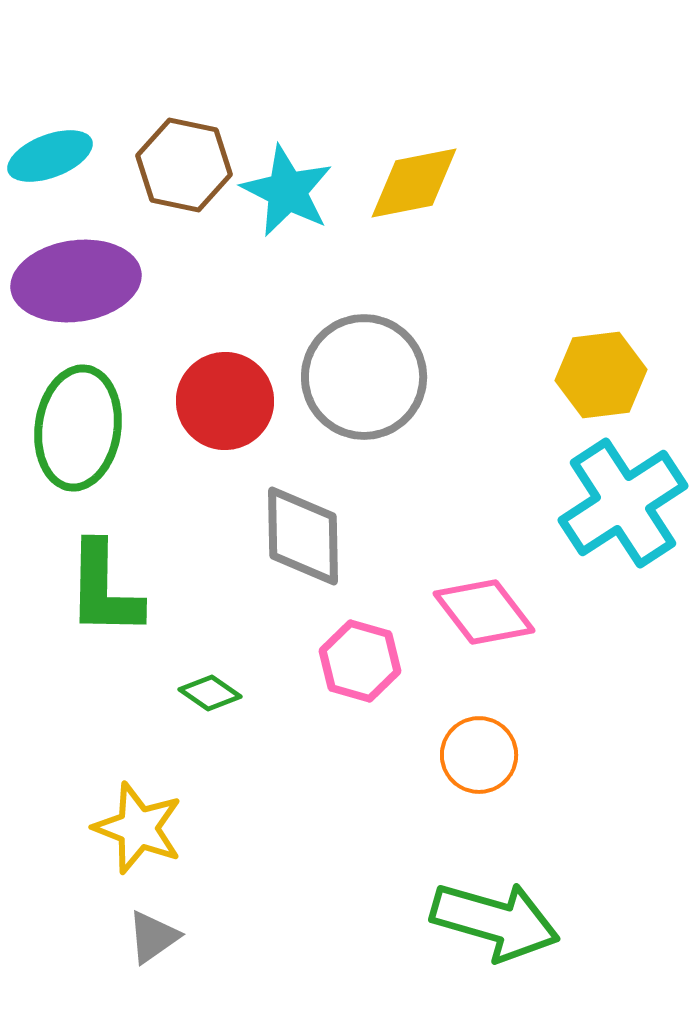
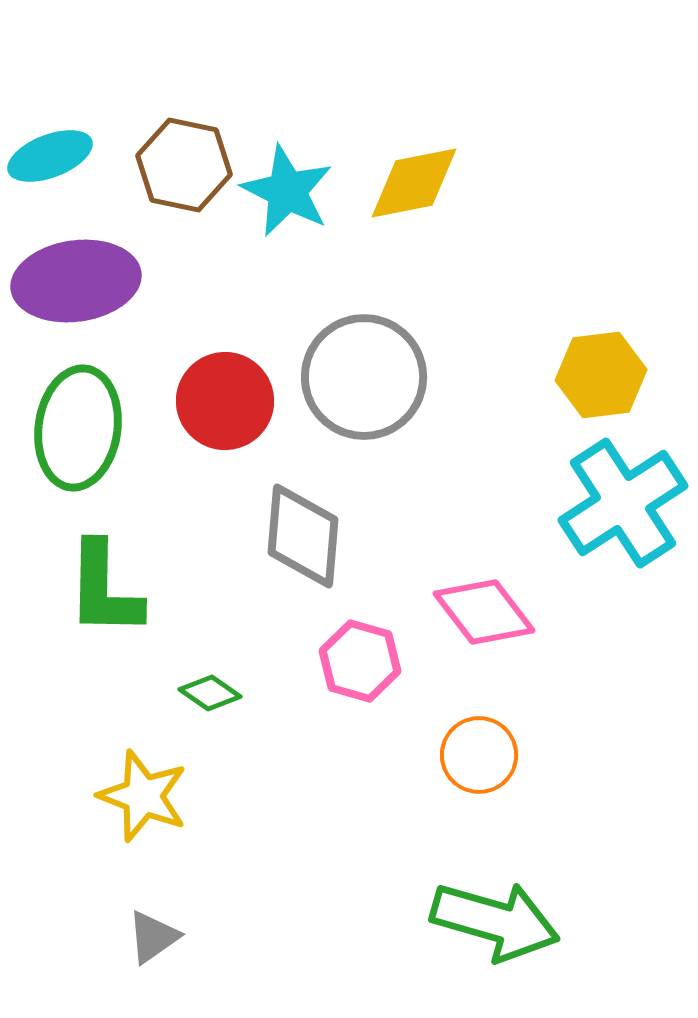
gray diamond: rotated 6 degrees clockwise
yellow star: moved 5 px right, 32 px up
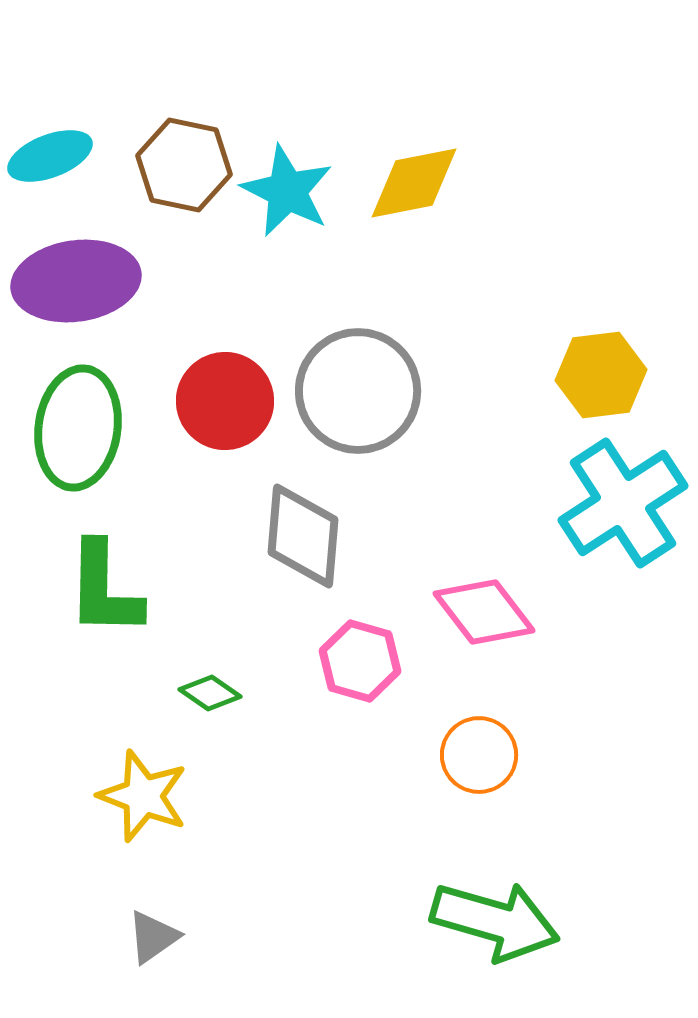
gray circle: moved 6 px left, 14 px down
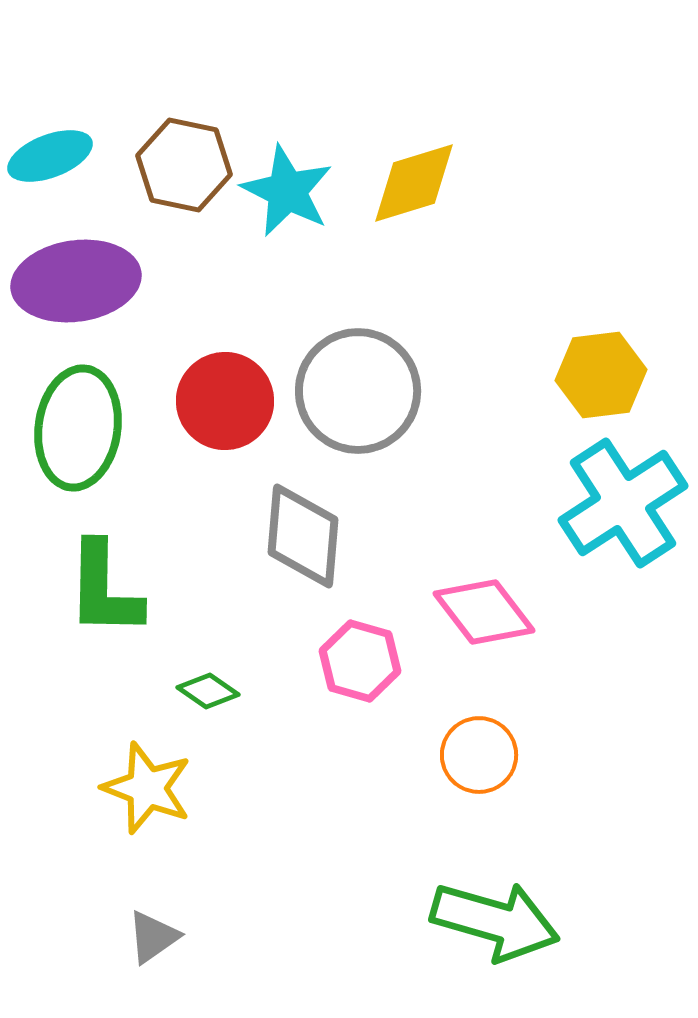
yellow diamond: rotated 6 degrees counterclockwise
green diamond: moved 2 px left, 2 px up
yellow star: moved 4 px right, 8 px up
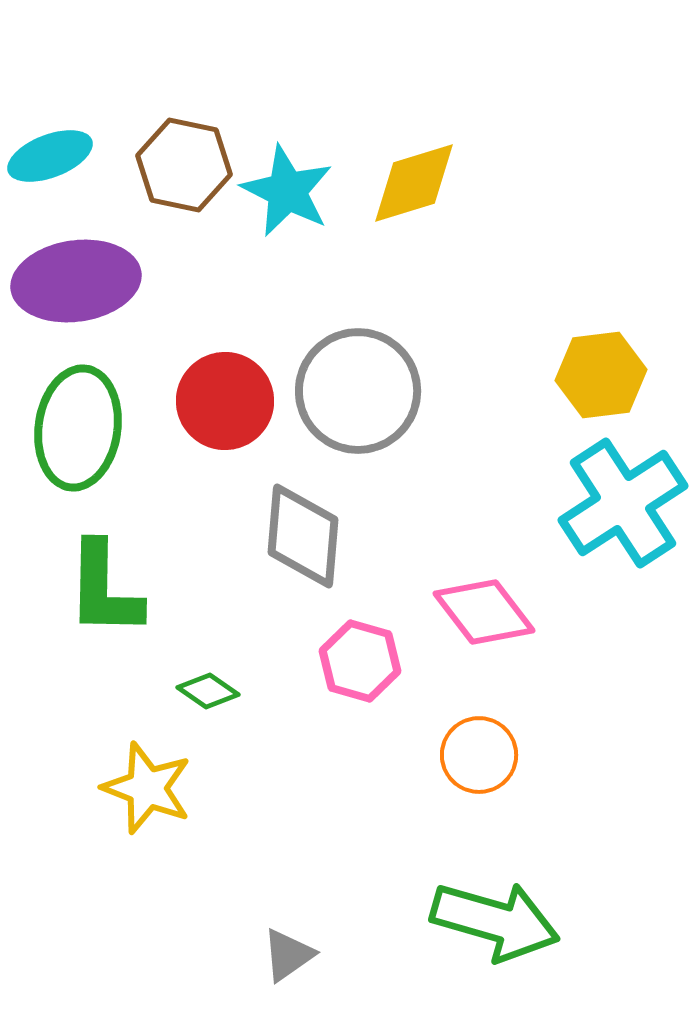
gray triangle: moved 135 px right, 18 px down
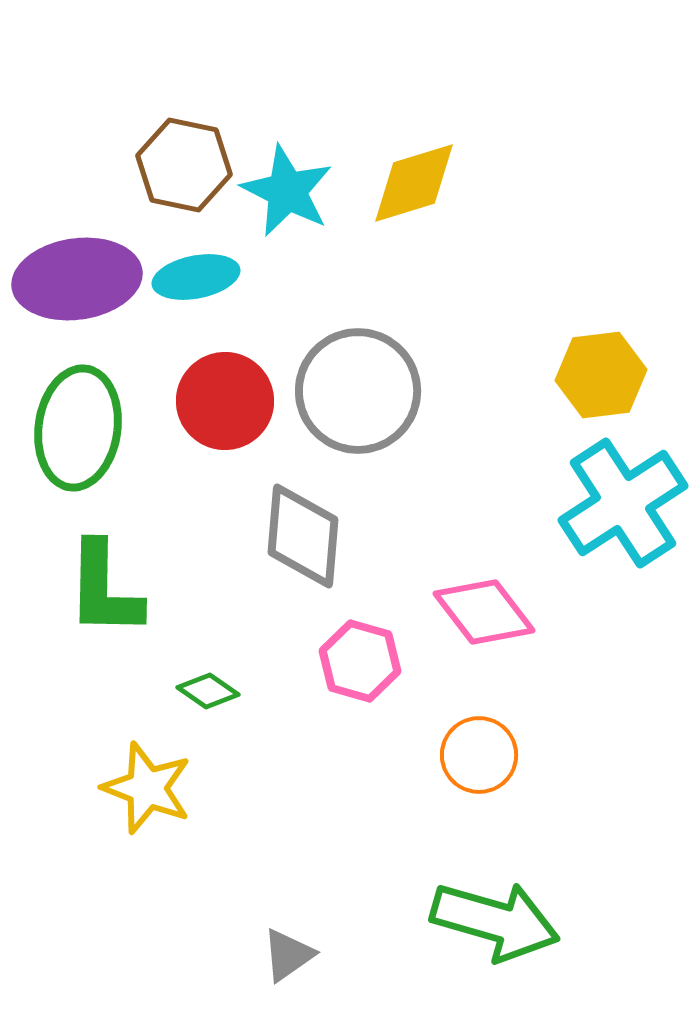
cyan ellipse: moved 146 px right, 121 px down; rotated 10 degrees clockwise
purple ellipse: moved 1 px right, 2 px up
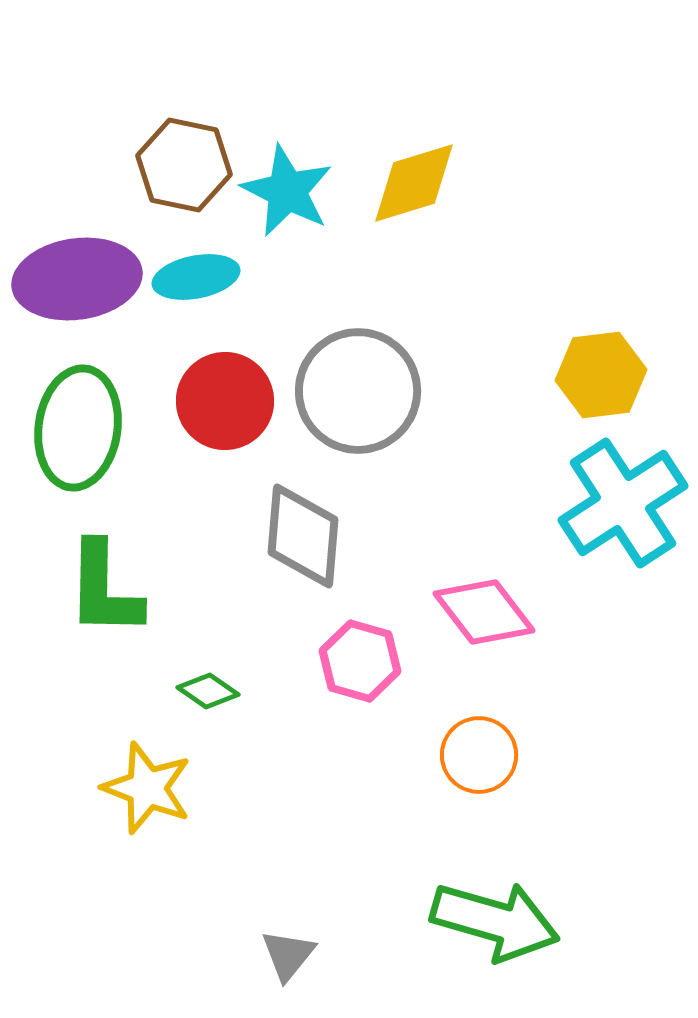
gray triangle: rotated 16 degrees counterclockwise
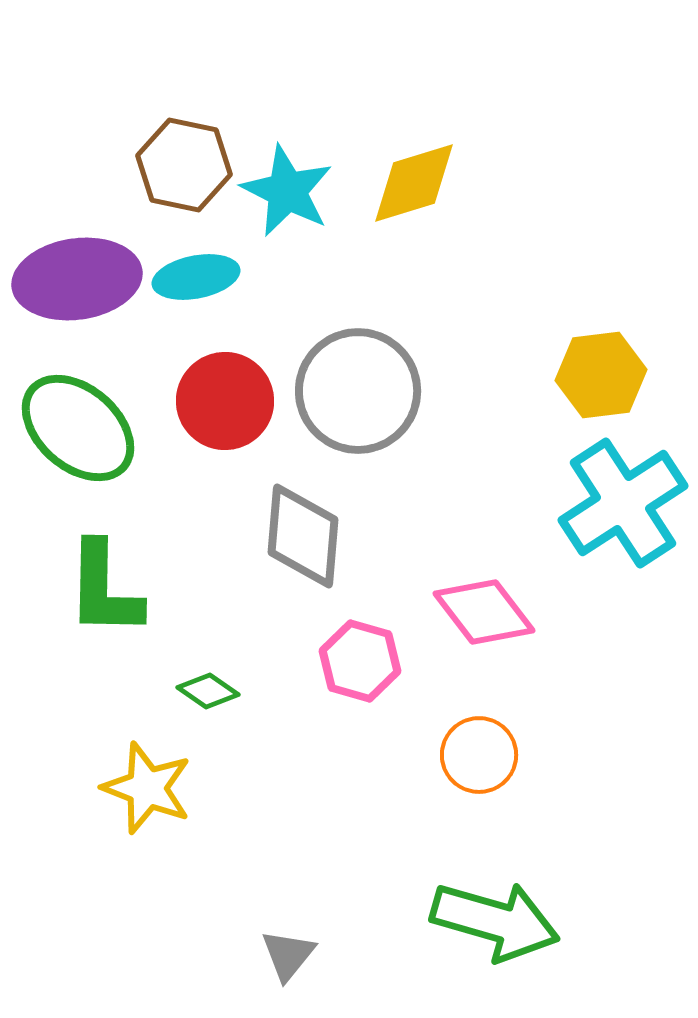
green ellipse: rotated 57 degrees counterclockwise
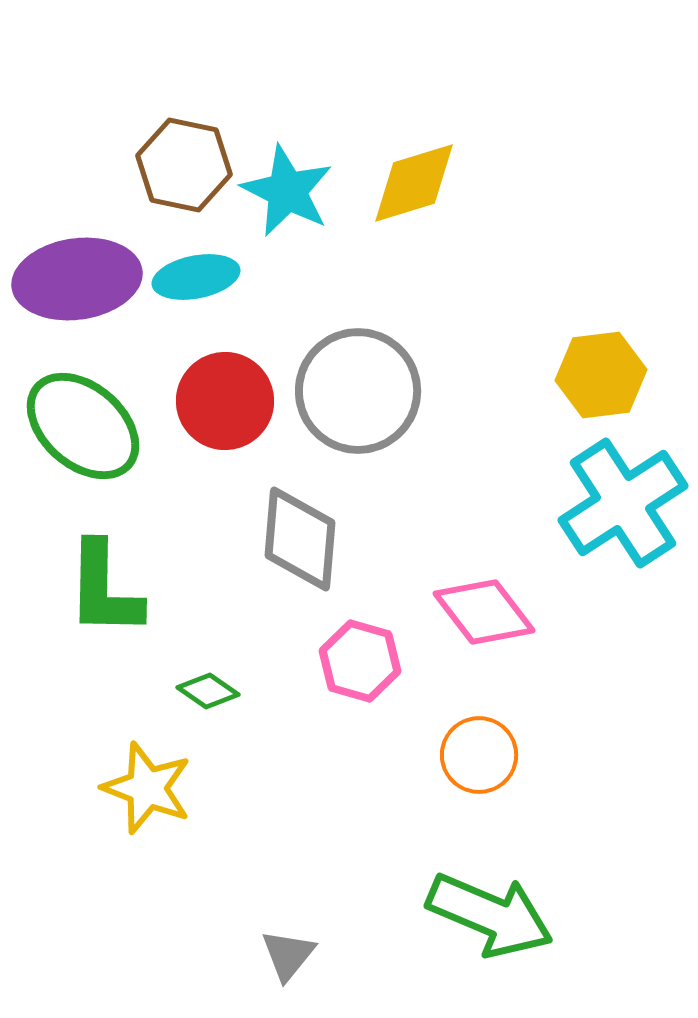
green ellipse: moved 5 px right, 2 px up
gray diamond: moved 3 px left, 3 px down
green arrow: moved 5 px left, 6 px up; rotated 7 degrees clockwise
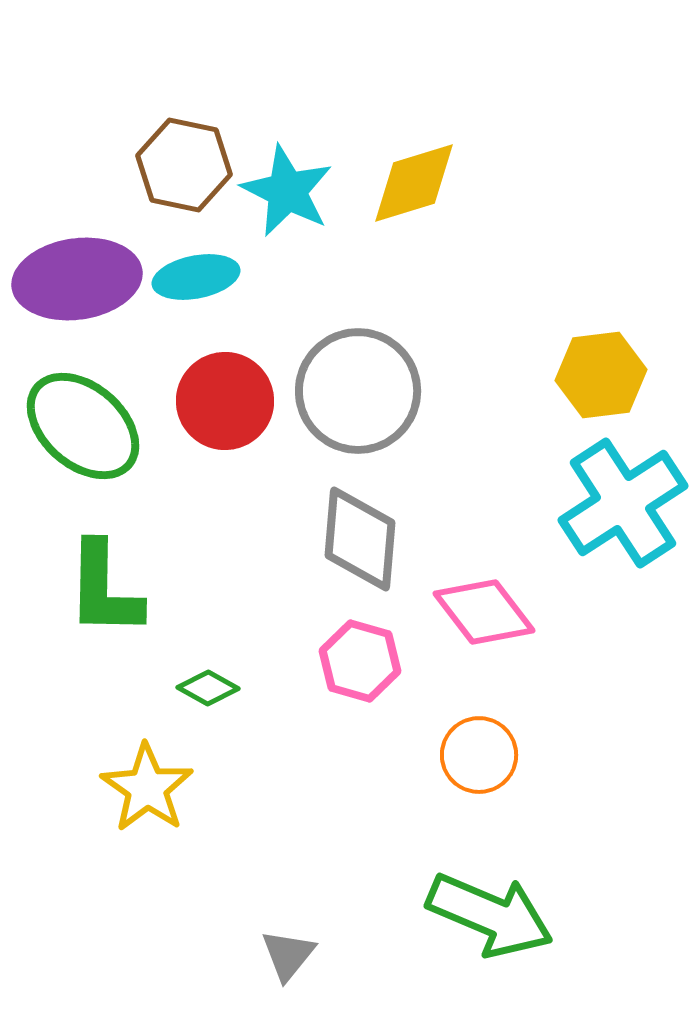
gray diamond: moved 60 px right
green diamond: moved 3 px up; rotated 6 degrees counterclockwise
yellow star: rotated 14 degrees clockwise
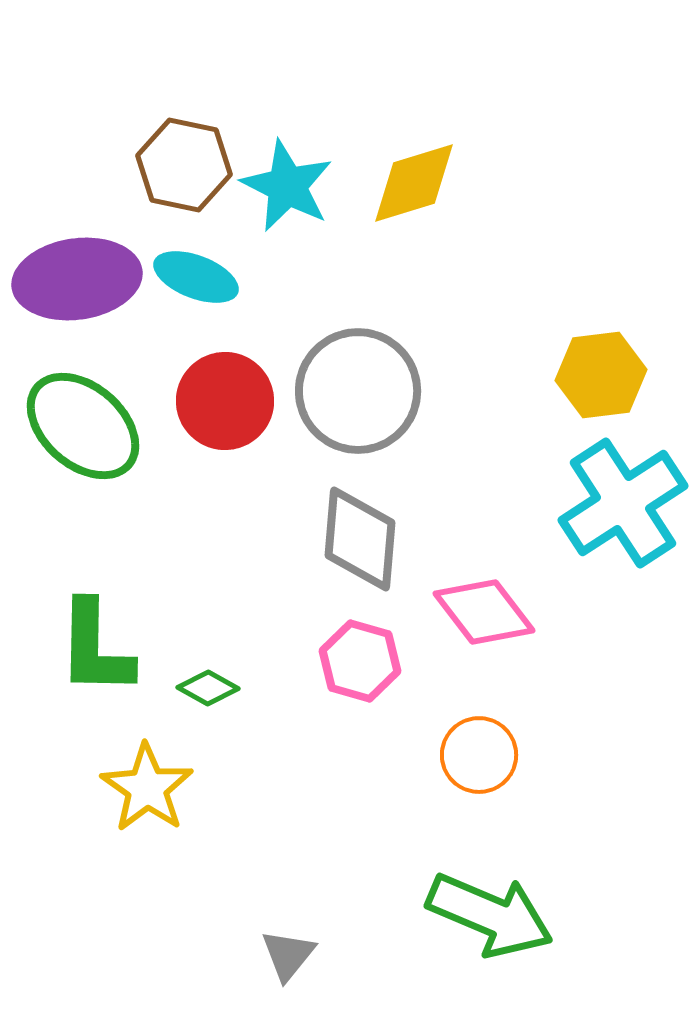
cyan star: moved 5 px up
cyan ellipse: rotated 32 degrees clockwise
green L-shape: moved 9 px left, 59 px down
